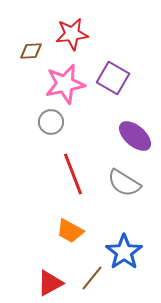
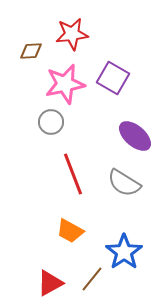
brown line: moved 1 px down
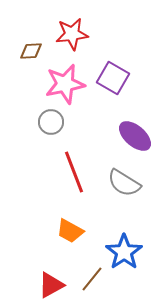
red line: moved 1 px right, 2 px up
red triangle: moved 1 px right, 2 px down
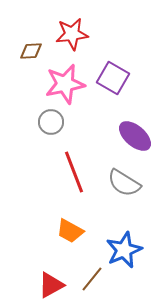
blue star: moved 2 px up; rotated 12 degrees clockwise
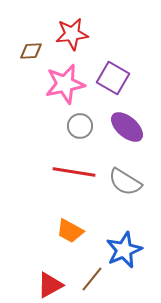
gray circle: moved 29 px right, 4 px down
purple ellipse: moved 8 px left, 9 px up
red line: rotated 60 degrees counterclockwise
gray semicircle: moved 1 px right, 1 px up
red triangle: moved 1 px left
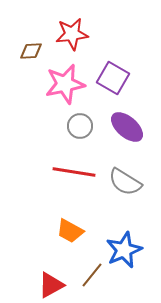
brown line: moved 4 px up
red triangle: moved 1 px right
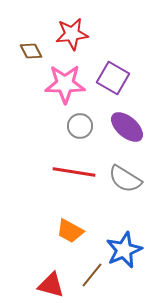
brown diamond: rotated 65 degrees clockwise
pink star: rotated 12 degrees clockwise
gray semicircle: moved 3 px up
red triangle: rotated 44 degrees clockwise
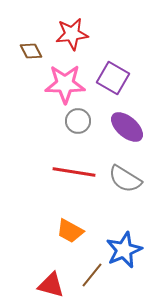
gray circle: moved 2 px left, 5 px up
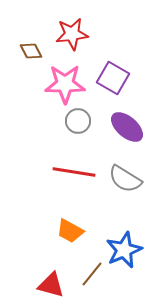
brown line: moved 1 px up
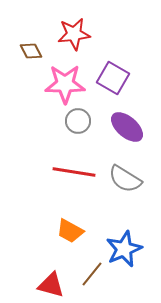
red star: moved 2 px right
blue star: moved 1 px up
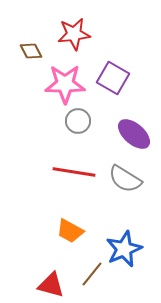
purple ellipse: moved 7 px right, 7 px down
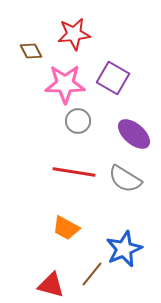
orange trapezoid: moved 4 px left, 3 px up
